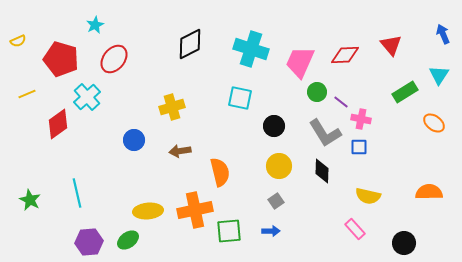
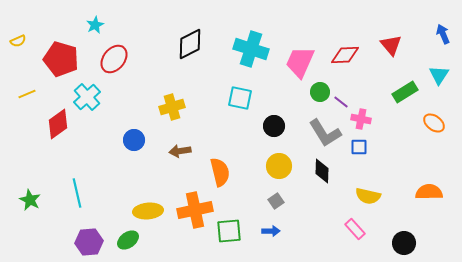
green circle at (317, 92): moved 3 px right
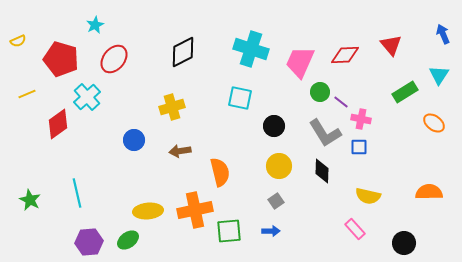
black diamond at (190, 44): moved 7 px left, 8 px down
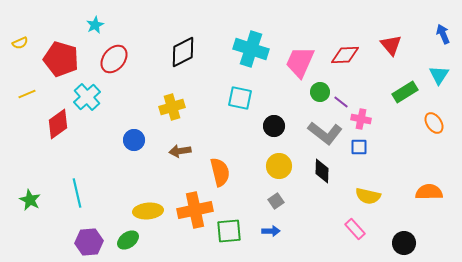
yellow semicircle at (18, 41): moved 2 px right, 2 px down
orange ellipse at (434, 123): rotated 20 degrees clockwise
gray L-shape at (325, 133): rotated 20 degrees counterclockwise
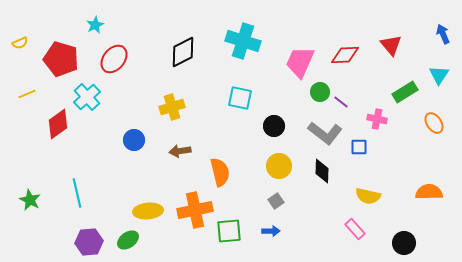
cyan cross at (251, 49): moved 8 px left, 8 px up
pink cross at (361, 119): moved 16 px right
